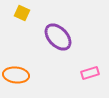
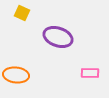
purple ellipse: rotated 28 degrees counterclockwise
pink rectangle: rotated 18 degrees clockwise
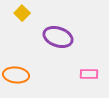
yellow square: rotated 21 degrees clockwise
pink rectangle: moved 1 px left, 1 px down
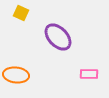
yellow square: moved 1 px left; rotated 21 degrees counterclockwise
purple ellipse: rotated 28 degrees clockwise
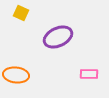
purple ellipse: rotated 72 degrees counterclockwise
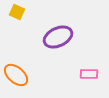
yellow square: moved 4 px left, 1 px up
orange ellipse: rotated 35 degrees clockwise
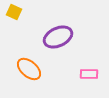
yellow square: moved 3 px left
orange ellipse: moved 13 px right, 6 px up
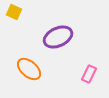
pink rectangle: rotated 66 degrees counterclockwise
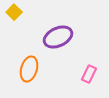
yellow square: rotated 21 degrees clockwise
orange ellipse: rotated 65 degrees clockwise
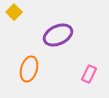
purple ellipse: moved 2 px up
